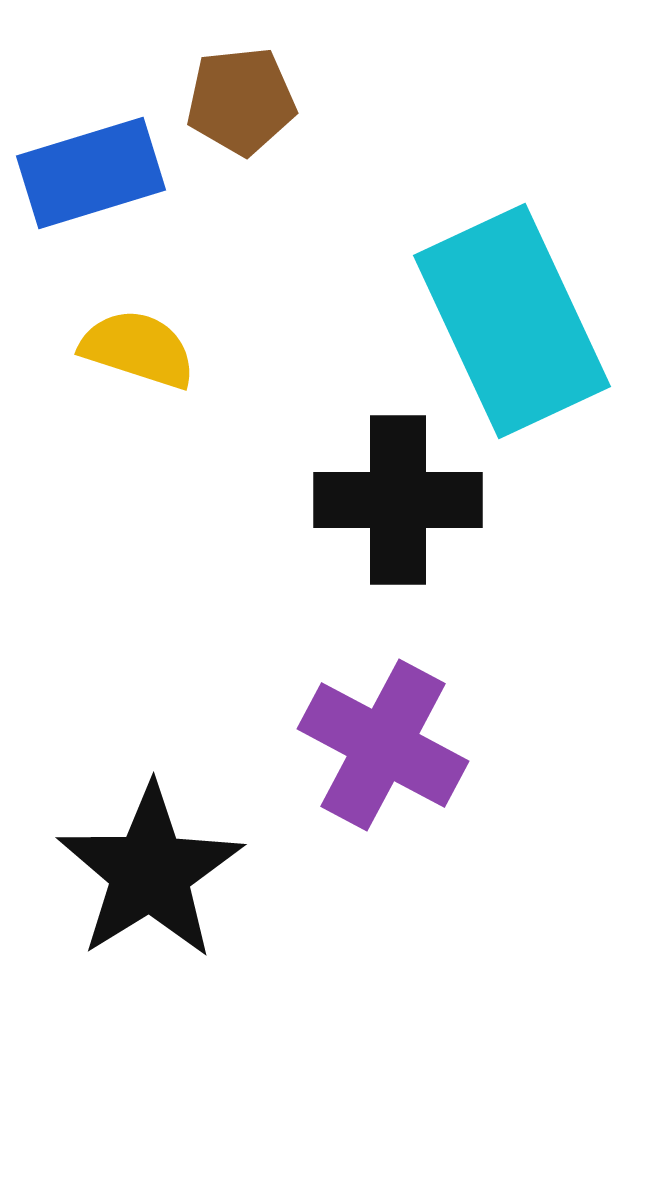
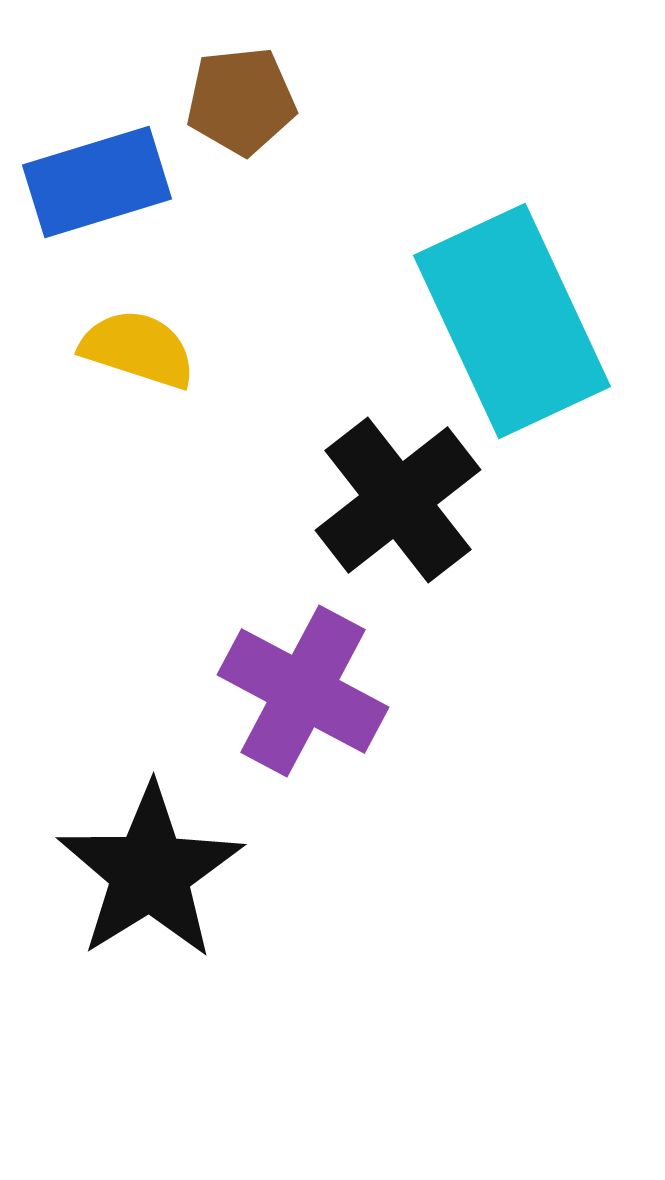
blue rectangle: moved 6 px right, 9 px down
black cross: rotated 38 degrees counterclockwise
purple cross: moved 80 px left, 54 px up
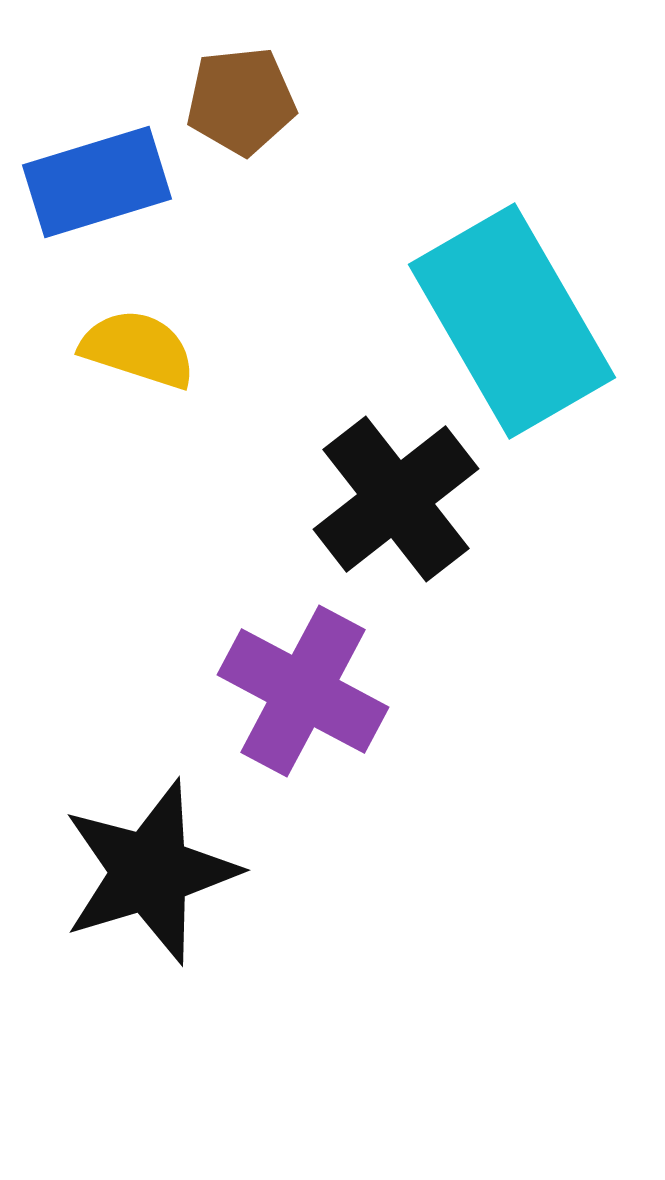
cyan rectangle: rotated 5 degrees counterclockwise
black cross: moved 2 px left, 1 px up
black star: rotated 15 degrees clockwise
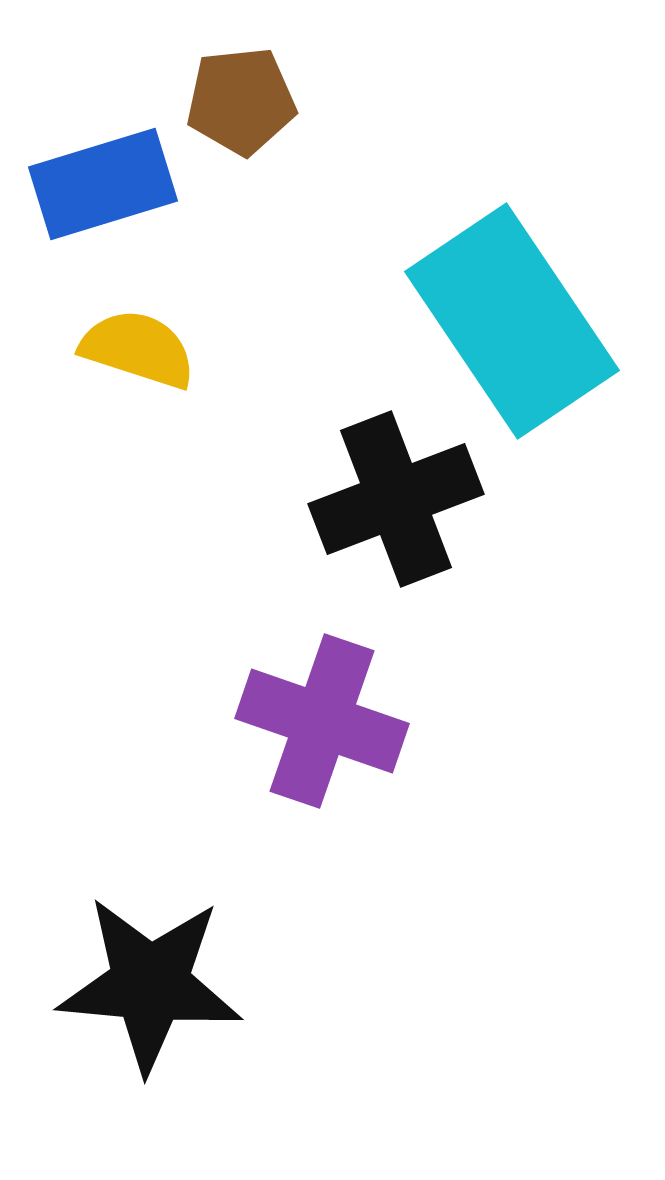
blue rectangle: moved 6 px right, 2 px down
cyan rectangle: rotated 4 degrees counterclockwise
black cross: rotated 17 degrees clockwise
purple cross: moved 19 px right, 30 px down; rotated 9 degrees counterclockwise
black star: moved 112 px down; rotated 22 degrees clockwise
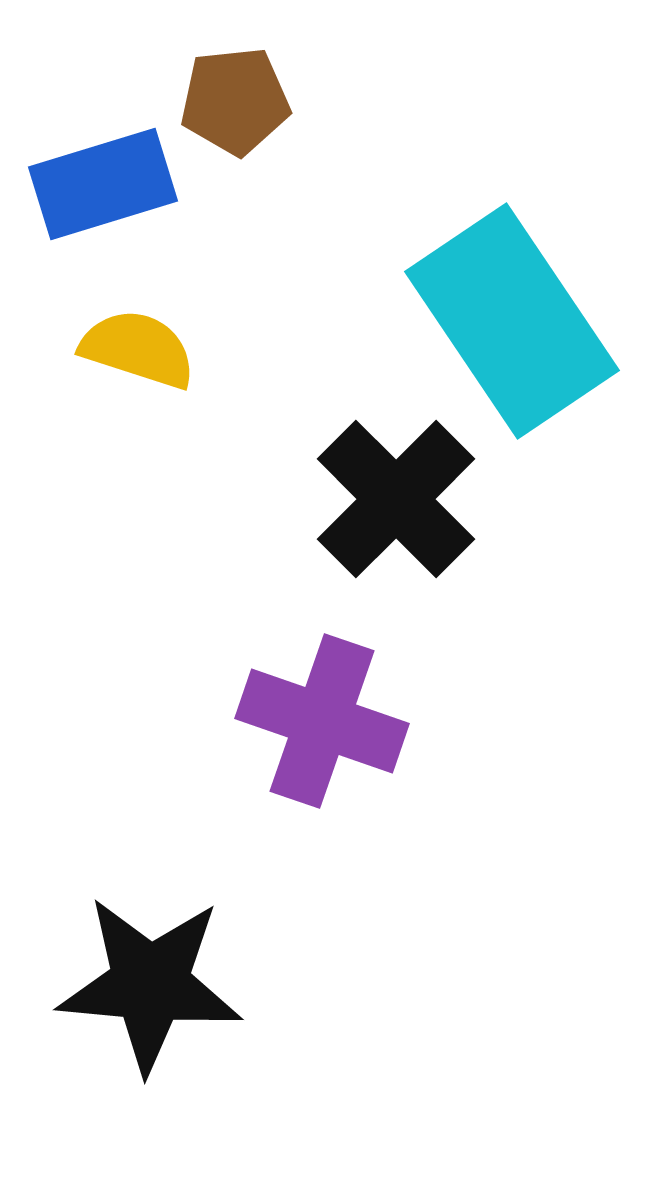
brown pentagon: moved 6 px left
black cross: rotated 24 degrees counterclockwise
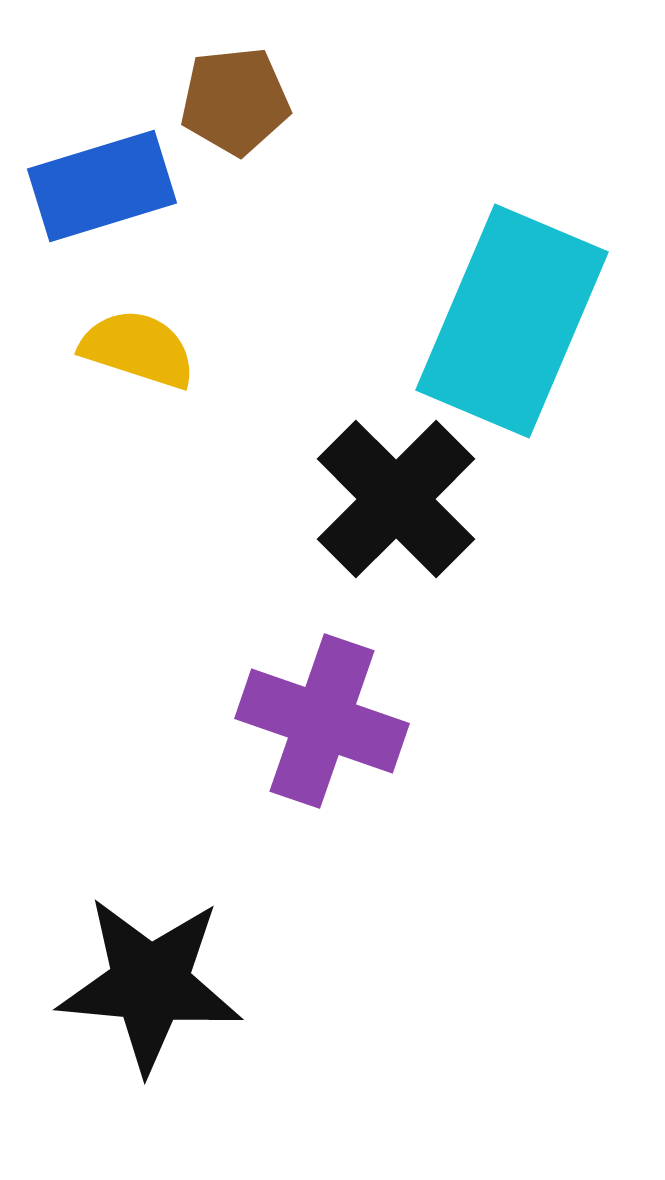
blue rectangle: moved 1 px left, 2 px down
cyan rectangle: rotated 57 degrees clockwise
